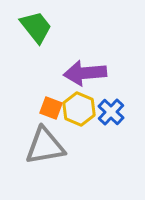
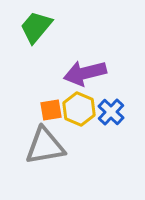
green trapezoid: rotated 102 degrees counterclockwise
purple arrow: rotated 9 degrees counterclockwise
orange square: moved 2 px down; rotated 30 degrees counterclockwise
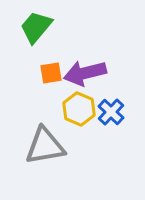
orange square: moved 37 px up
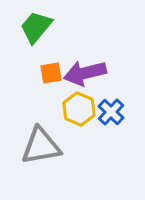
gray triangle: moved 4 px left
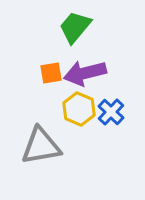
green trapezoid: moved 39 px right
